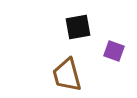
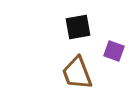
brown trapezoid: moved 10 px right, 2 px up; rotated 6 degrees counterclockwise
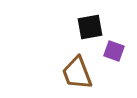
black square: moved 12 px right
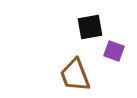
brown trapezoid: moved 2 px left, 2 px down
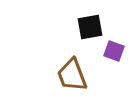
brown trapezoid: moved 3 px left
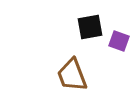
purple square: moved 5 px right, 10 px up
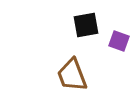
black square: moved 4 px left, 2 px up
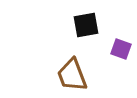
purple square: moved 2 px right, 8 px down
